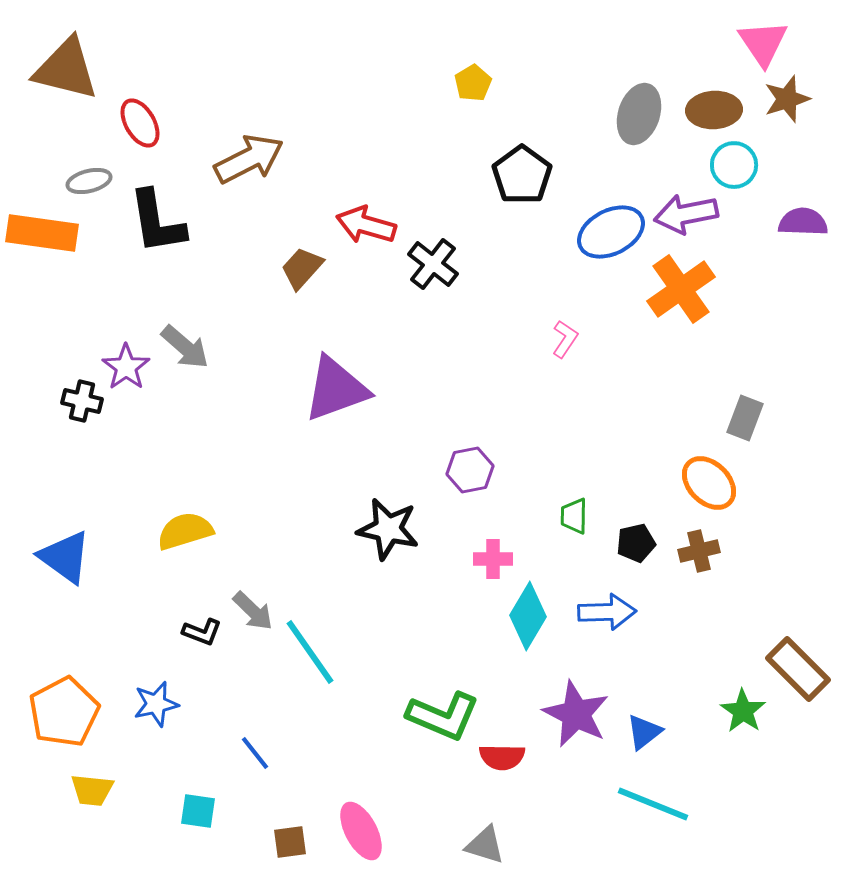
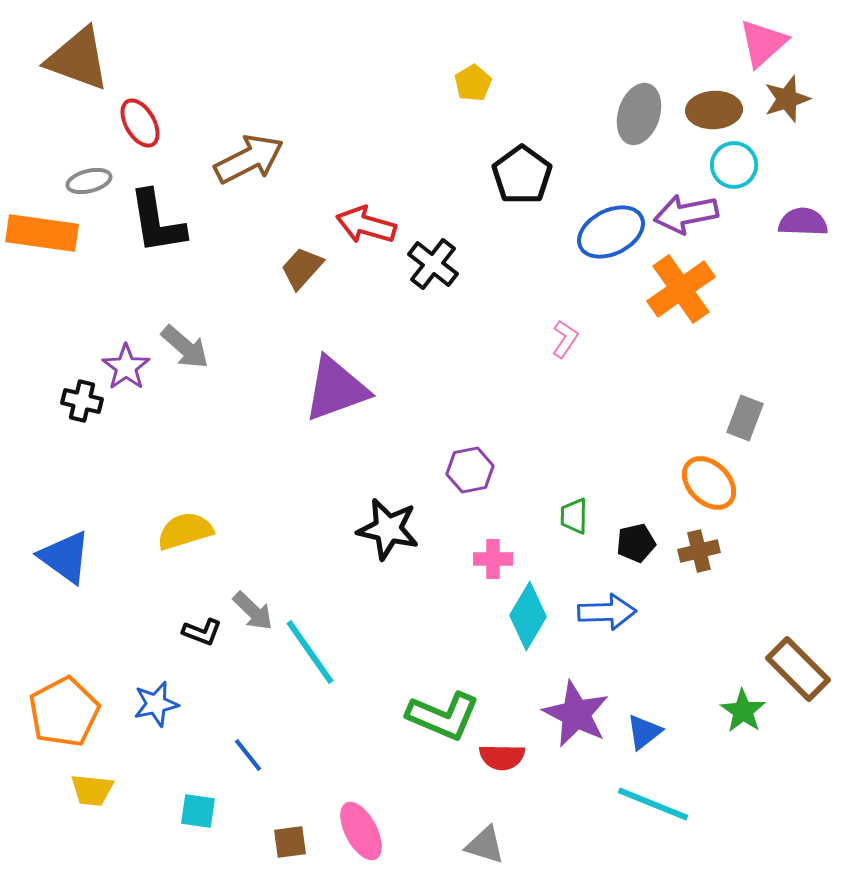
pink triangle at (763, 43): rotated 22 degrees clockwise
brown triangle at (66, 69): moved 12 px right, 10 px up; rotated 6 degrees clockwise
blue line at (255, 753): moved 7 px left, 2 px down
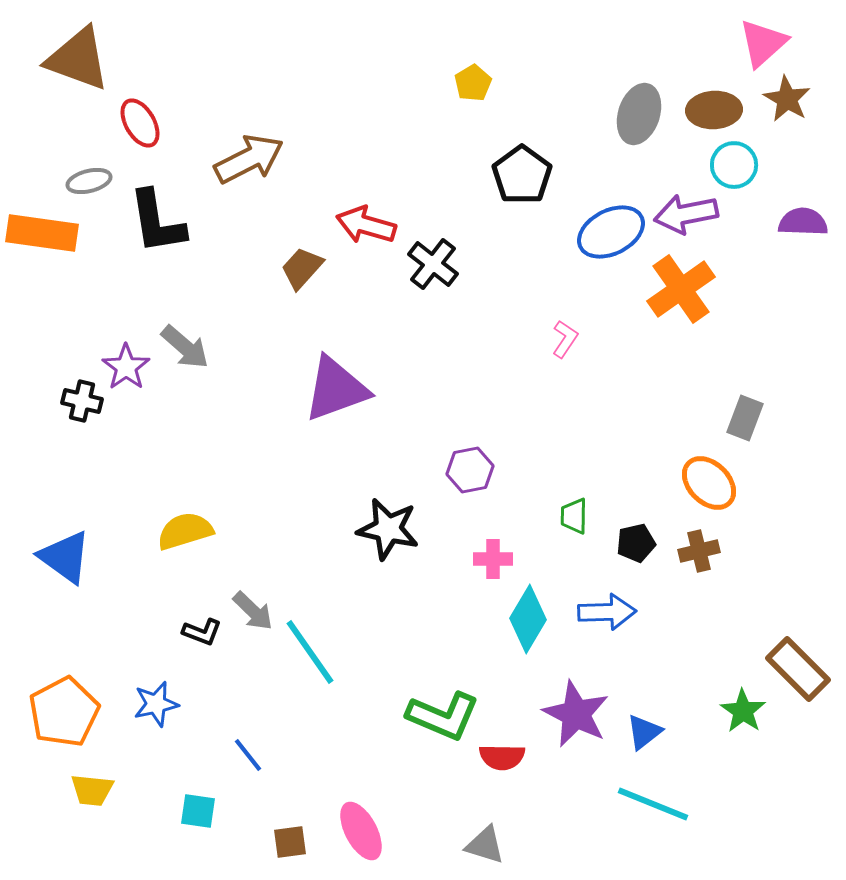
brown star at (787, 99): rotated 24 degrees counterclockwise
cyan diamond at (528, 616): moved 3 px down
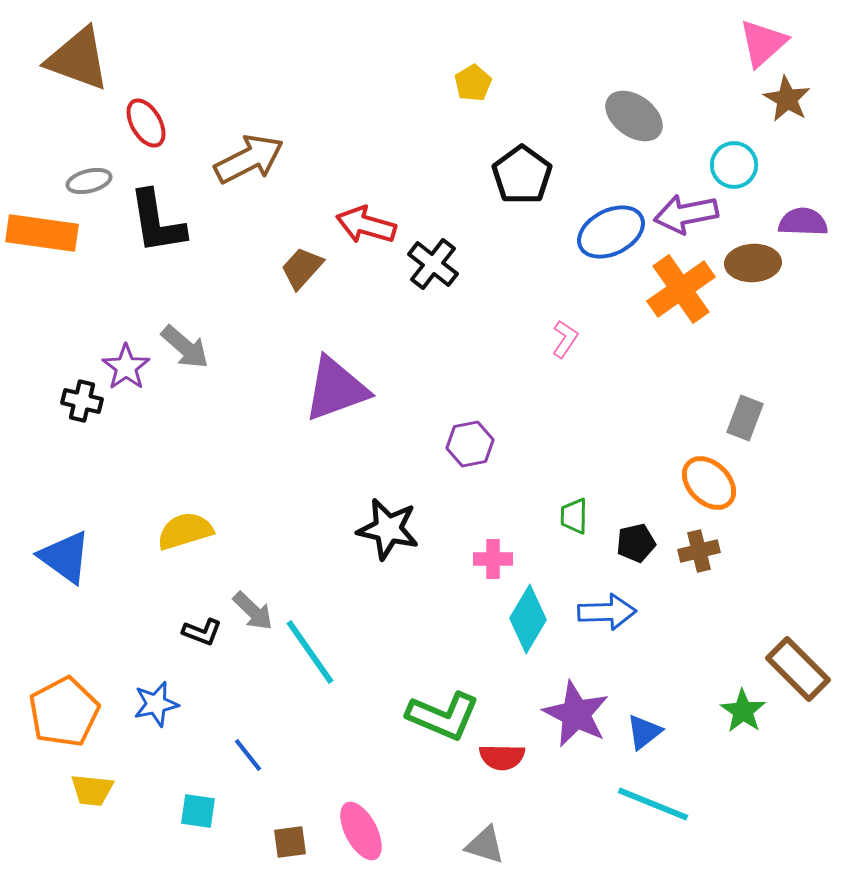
brown ellipse at (714, 110): moved 39 px right, 153 px down
gray ellipse at (639, 114): moved 5 px left, 2 px down; rotated 72 degrees counterclockwise
red ellipse at (140, 123): moved 6 px right
purple hexagon at (470, 470): moved 26 px up
